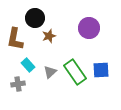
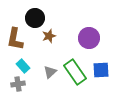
purple circle: moved 10 px down
cyan rectangle: moved 5 px left, 1 px down
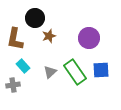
gray cross: moved 5 px left, 1 px down
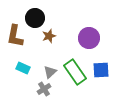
brown L-shape: moved 3 px up
cyan rectangle: moved 2 px down; rotated 24 degrees counterclockwise
gray cross: moved 31 px right, 4 px down; rotated 24 degrees counterclockwise
